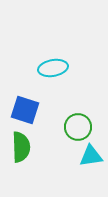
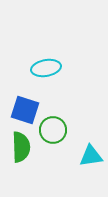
cyan ellipse: moved 7 px left
green circle: moved 25 px left, 3 px down
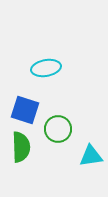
green circle: moved 5 px right, 1 px up
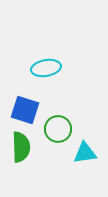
cyan triangle: moved 6 px left, 3 px up
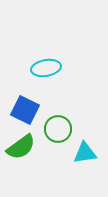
blue square: rotated 8 degrees clockwise
green semicircle: rotated 56 degrees clockwise
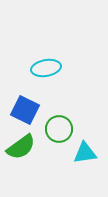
green circle: moved 1 px right
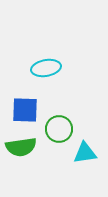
blue square: rotated 24 degrees counterclockwise
green semicircle: rotated 28 degrees clockwise
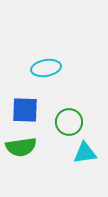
green circle: moved 10 px right, 7 px up
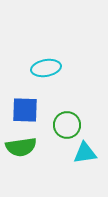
green circle: moved 2 px left, 3 px down
